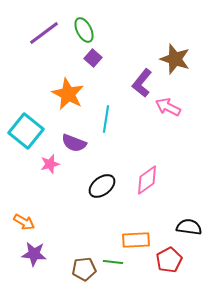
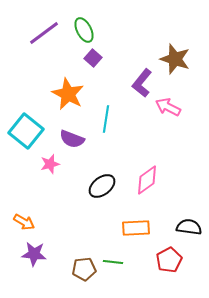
purple semicircle: moved 2 px left, 4 px up
orange rectangle: moved 12 px up
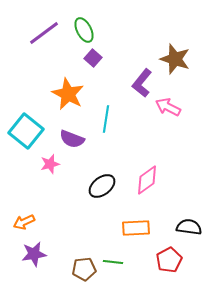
orange arrow: rotated 125 degrees clockwise
purple star: rotated 15 degrees counterclockwise
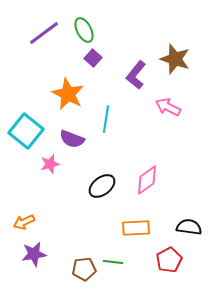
purple L-shape: moved 6 px left, 8 px up
